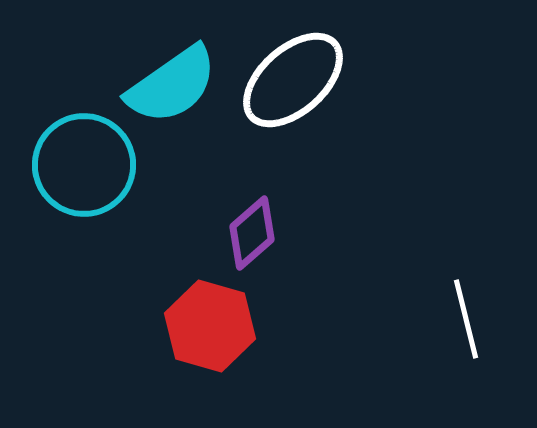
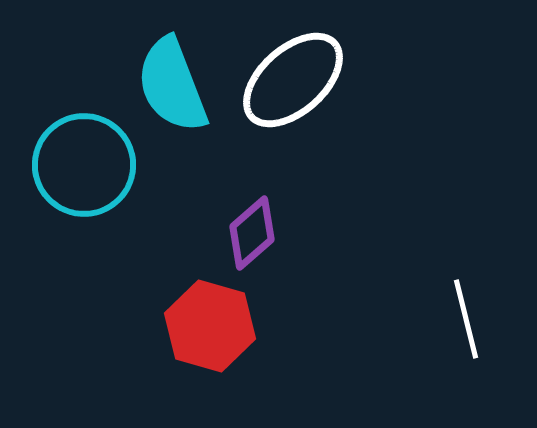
cyan semicircle: rotated 104 degrees clockwise
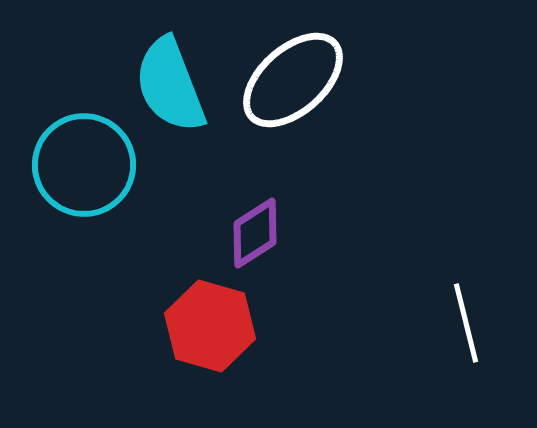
cyan semicircle: moved 2 px left
purple diamond: moved 3 px right; rotated 8 degrees clockwise
white line: moved 4 px down
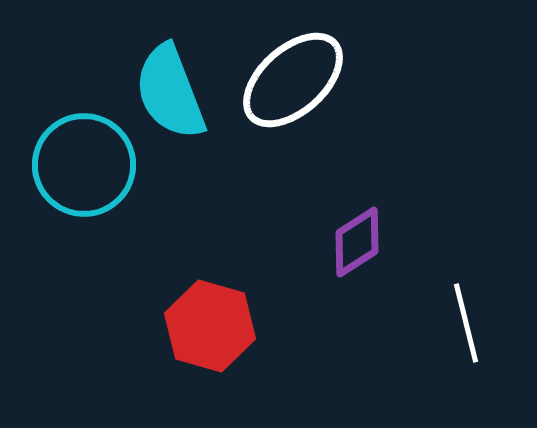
cyan semicircle: moved 7 px down
purple diamond: moved 102 px right, 9 px down
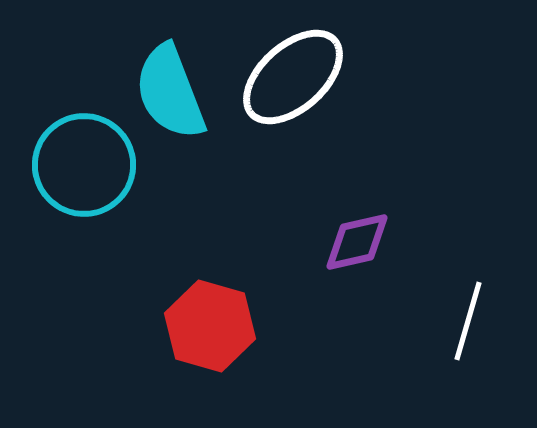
white ellipse: moved 3 px up
purple diamond: rotated 20 degrees clockwise
white line: moved 2 px right, 2 px up; rotated 30 degrees clockwise
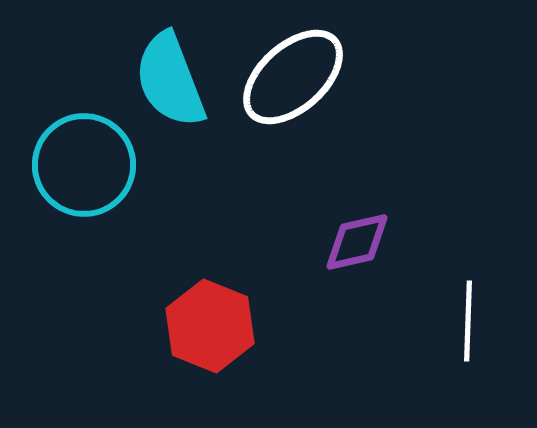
cyan semicircle: moved 12 px up
white line: rotated 14 degrees counterclockwise
red hexagon: rotated 6 degrees clockwise
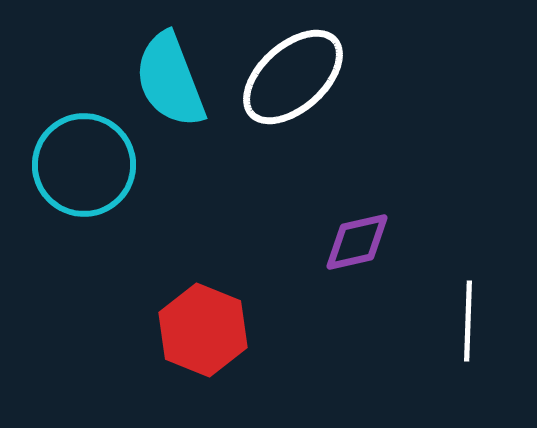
red hexagon: moved 7 px left, 4 px down
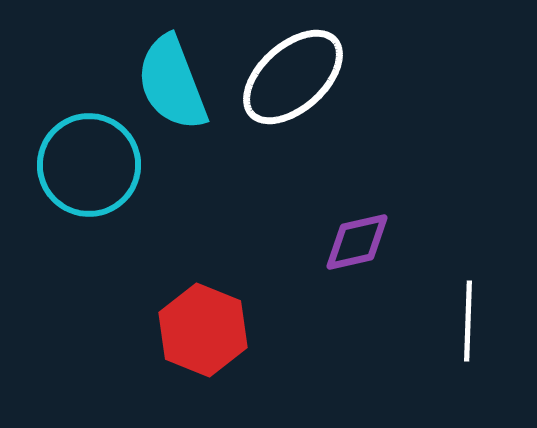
cyan semicircle: moved 2 px right, 3 px down
cyan circle: moved 5 px right
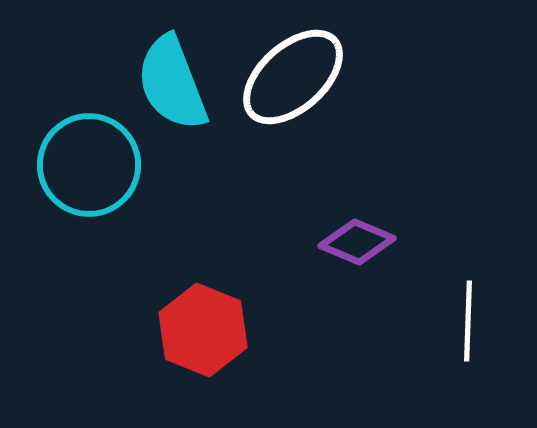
purple diamond: rotated 36 degrees clockwise
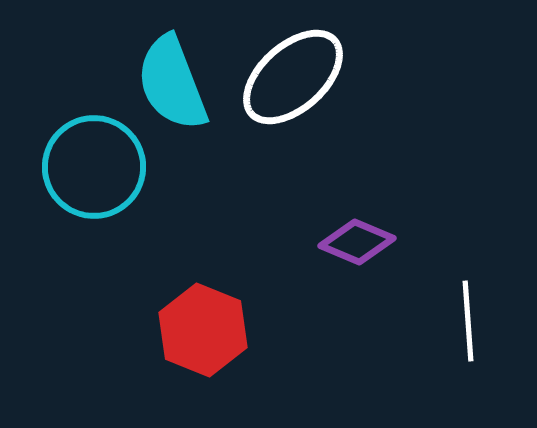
cyan circle: moved 5 px right, 2 px down
white line: rotated 6 degrees counterclockwise
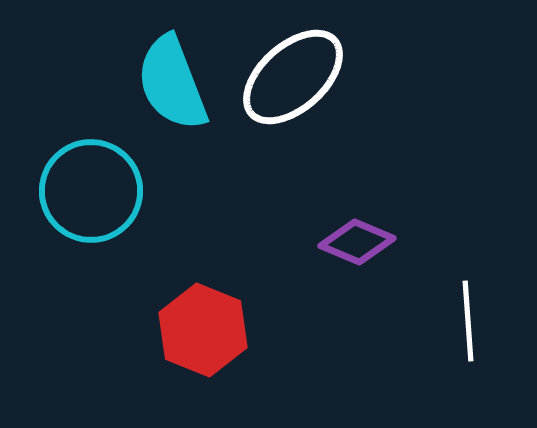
cyan circle: moved 3 px left, 24 px down
